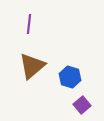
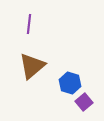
blue hexagon: moved 6 px down
purple square: moved 2 px right, 3 px up
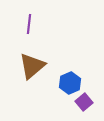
blue hexagon: rotated 20 degrees clockwise
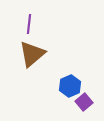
brown triangle: moved 12 px up
blue hexagon: moved 3 px down
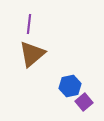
blue hexagon: rotated 10 degrees clockwise
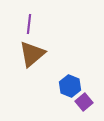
blue hexagon: rotated 25 degrees counterclockwise
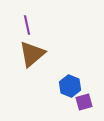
purple line: moved 2 px left, 1 px down; rotated 18 degrees counterclockwise
purple square: rotated 24 degrees clockwise
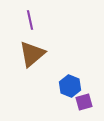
purple line: moved 3 px right, 5 px up
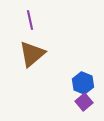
blue hexagon: moved 13 px right, 3 px up
purple square: rotated 24 degrees counterclockwise
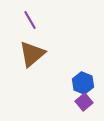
purple line: rotated 18 degrees counterclockwise
